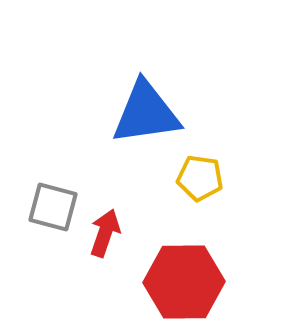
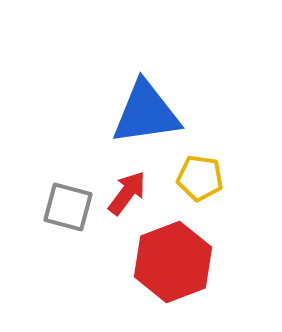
gray square: moved 15 px right
red arrow: moved 22 px right, 40 px up; rotated 18 degrees clockwise
red hexagon: moved 11 px left, 20 px up; rotated 20 degrees counterclockwise
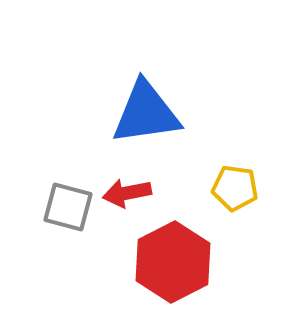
yellow pentagon: moved 35 px right, 10 px down
red arrow: rotated 138 degrees counterclockwise
red hexagon: rotated 6 degrees counterclockwise
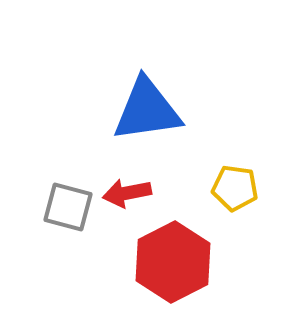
blue triangle: moved 1 px right, 3 px up
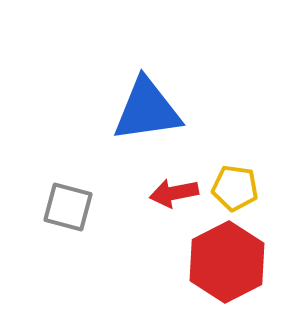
red arrow: moved 47 px right
red hexagon: moved 54 px right
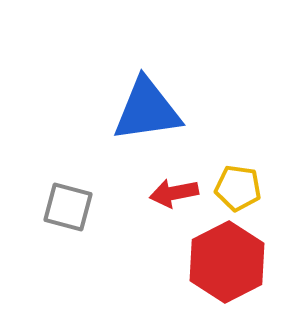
yellow pentagon: moved 3 px right
